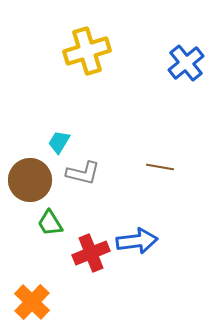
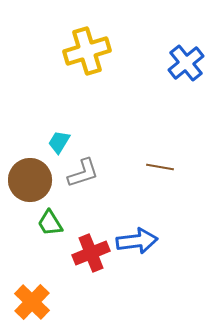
gray L-shape: rotated 32 degrees counterclockwise
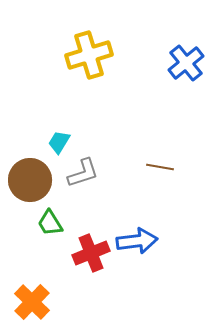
yellow cross: moved 2 px right, 4 px down
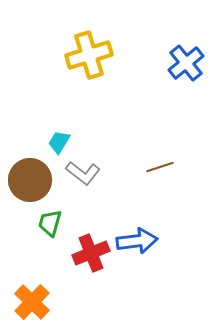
brown line: rotated 28 degrees counterclockwise
gray L-shape: rotated 56 degrees clockwise
green trapezoid: rotated 48 degrees clockwise
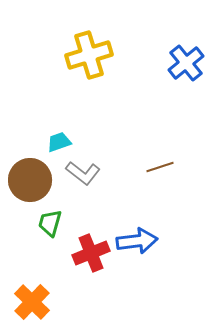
cyan trapezoid: rotated 40 degrees clockwise
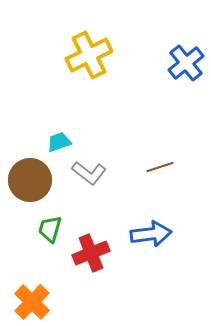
yellow cross: rotated 9 degrees counterclockwise
gray L-shape: moved 6 px right
green trapezoid: moved 6 px down
blue arrow: moved 14 px right, 7 px up
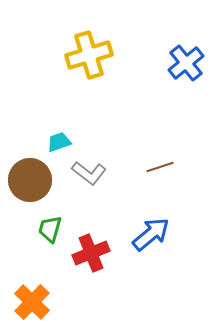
yellow cross: rotated 9 degrees clockwise
blue arrow: rotated 33 degrees counterclockwise
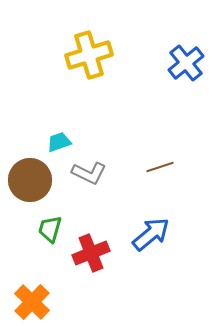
gray L-shape: rotated 12 degrees counterclockwise
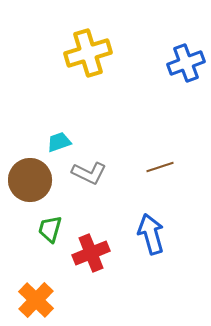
yellow cross: moved 1 px left, 2 px up
blue cross: rotated 18 degrees clockwise
blue arrow: rotated 66 degrees counterclockwise
orange cross: moved 4 px right, 2 px up
